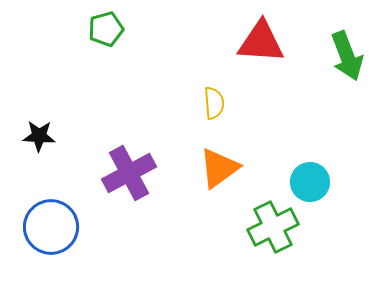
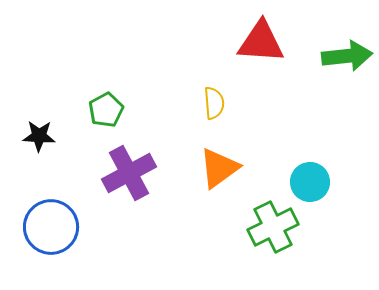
green pentagon: moved 81 px down; rotated 12 degrees counterclockwise
green arrow: rotated 75 degrees counterclockwise
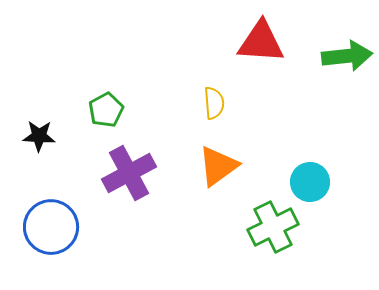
orange triangle: moved 1 px left, 2 px up
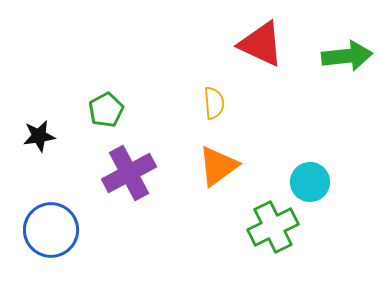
red triangle: moved 2 px down; rotated 21 degrees clockwise
black star: rotated 12 degrees counterclockwise
blue circle: moved 3 px down
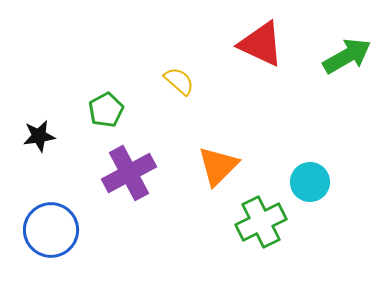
green arrow: rotated 24 degrees counterclockwise
yellow semicircle: moved 35 px left, 22 px up; rotated 44 degrees counterclockwise
orange triangle: rotated 9 degrees counterclockwise
green cross: moved 12 px left, 5 px up
